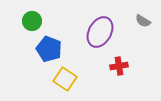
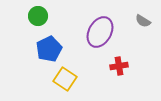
green circle: moved 6 px right, 5 px up
blue pentagon: rotated 25 degrees clockwise
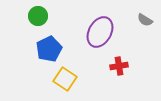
gray semicircle: moved 2 px right, 1 px up
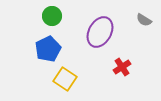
green circle: moved 14 px right
gray semicircle: moved 1 px left
blue pentagon: moved 1 px left
red cross: moved 3 px right, 1 px down; rotated 24 degrees counterclockwise
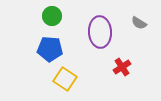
gray semicircle: moved 5 px left, 3 px down
purple ellipse: rotated 32 degrees counterclockwise
blue pentagon: moved 2 px right; rotated 30 degrees clockwise
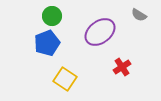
gray semicircle: moved 8 px up
purple ellipse: rotated 56 degrees clockwise
blue pentagon: moved 3 px left, 6 px up; rotated 25 degrees counterclockwise
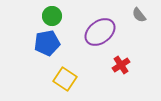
gray semicircle: rotated 21 degrees clockwise
blue pentagon: rotated 10 degrees clockwise
red cross: moved 1 px left, 2 px up
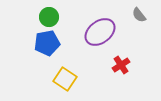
green circle: moved 3 px left, 1 px down
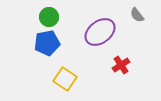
gray semicircle: moved 2 px left
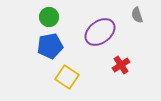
gray semicircle: rotated 21 degrees clockwise
blue pentagon: moved 3 px right, 3 px down
yellow square: moved 2 px right, 2 px up
